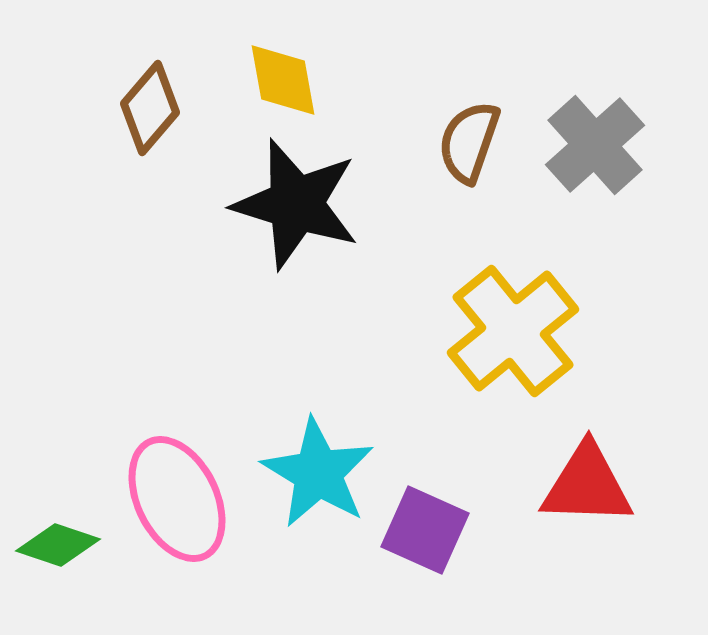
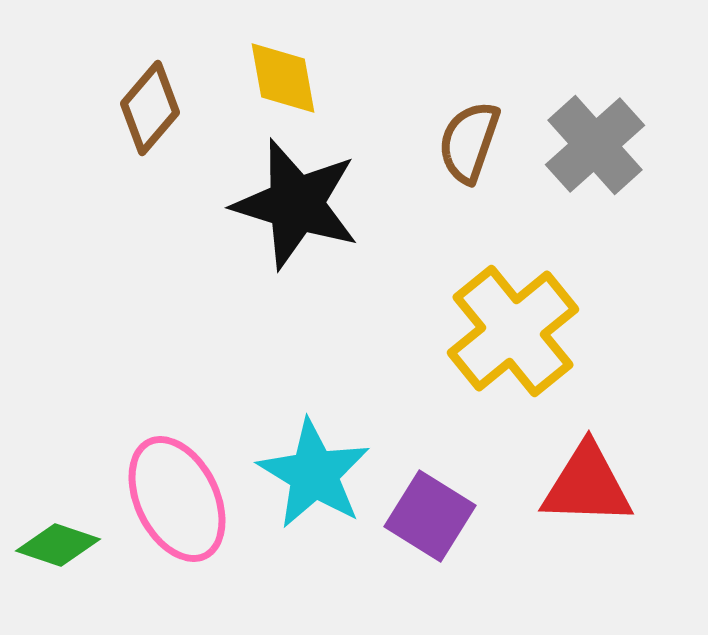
yellow diamond: moved 2 px up
cyan star: moved 4 px left, 1 px down
purple square: moved 5 px right, 14 px up; rotated 8 degrees clockwise
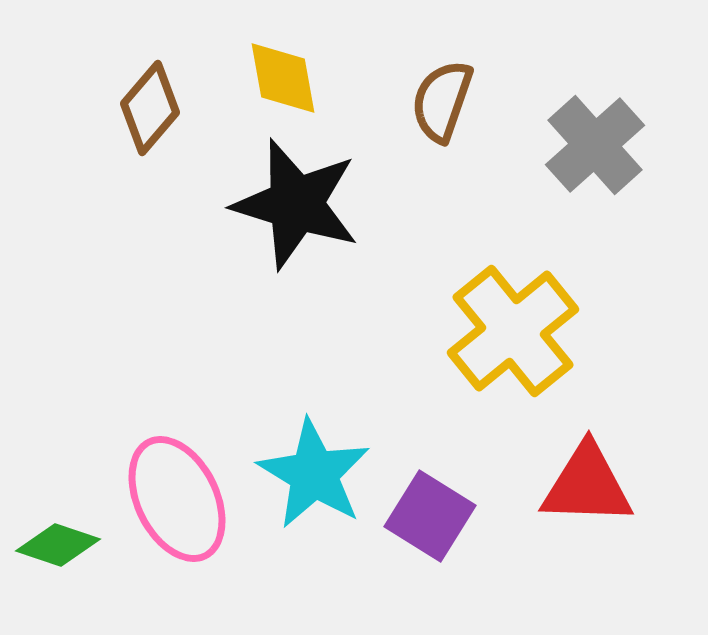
brown semicircle: moved 27 px left, 41 px up
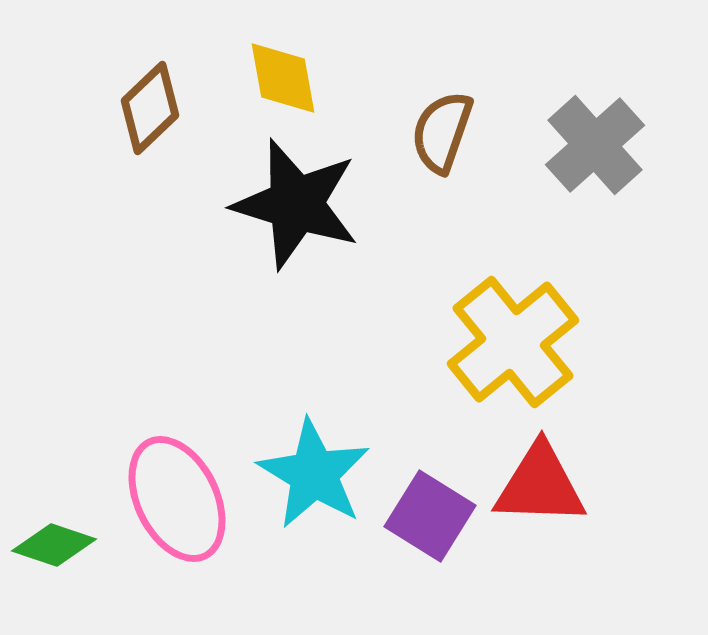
brown semicircle: moved 31 px down
brown diamond: rotated 6 degrees clockwise
yellow cross: moved 11 px down
red triangle: moved 47 px left
green diamond: moved 4 px left
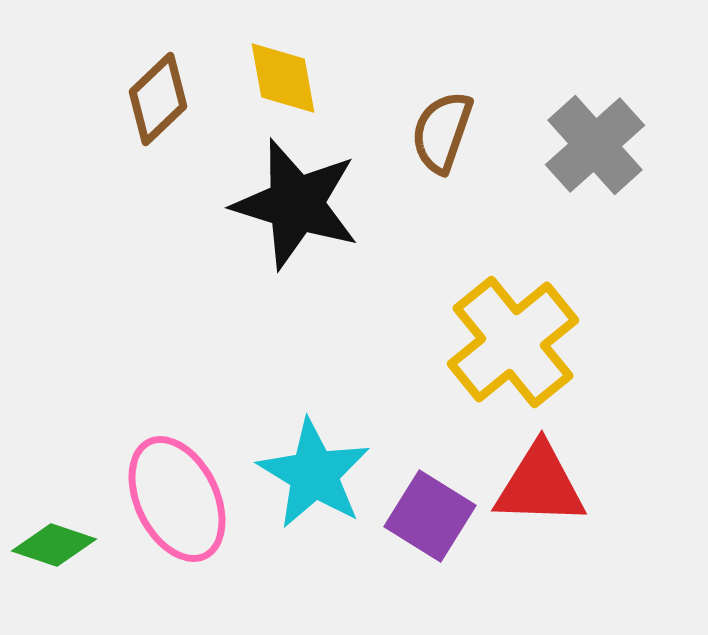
brown diamond: moved 8 px right, 9 px up
